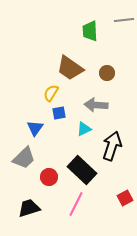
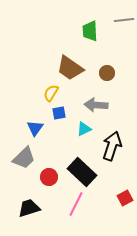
black rectangle: moved 2 px down
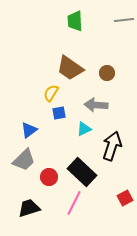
green trapezoid: moved 15 px left, 10 px up
blue triangle: moved 6 px left, 2 px down; rotated 18 degrees clockwise
gray trapezoid: moved 2 px down
pink line: moved 2 px left, 1 px up
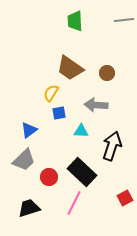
cyan triangle: moved 3 px left, 2 px down; rotated 28 degrees clockwise
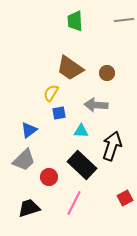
black rectangle: moved 7 px up
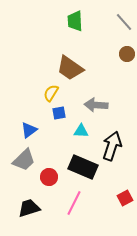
gray line: moved 2 px down; rotated 54 degrees clockwise
brown circle: moved 20 px right, 19 px up
black rectangle: moved 1 px right, 2 px down; rotated 20 degrees counterclockwise
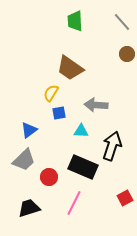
gray line: moved 2 px left
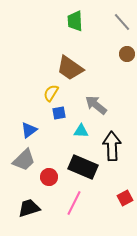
gray arrow: rotated 35 degrees clockwise
black arrow: rotated 20 degrees counterclockwise
